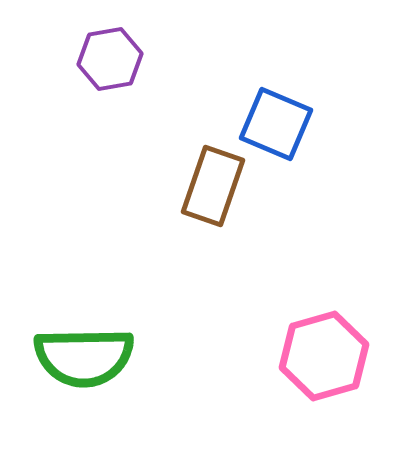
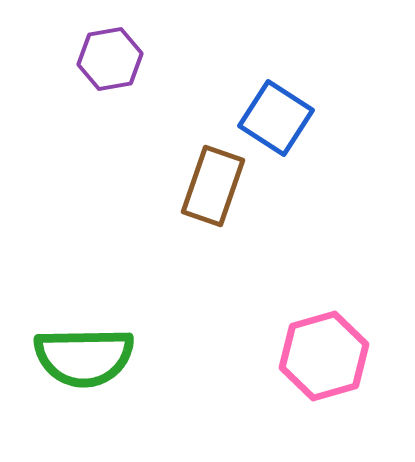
blue square: moved 6 px up; rotated 10 degrees clockwise
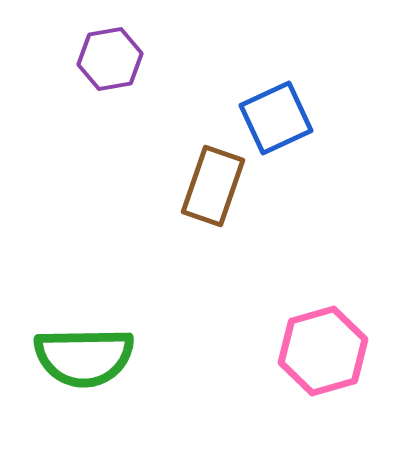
blue square: rotated 32 degrees clockwise
pink hexagon: moved 1 px left, 5 px up
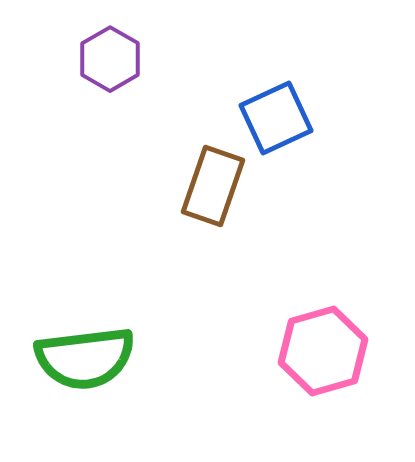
purple hexagon: rotated 20 degrees counterclockwise
green semicircle: moved 1 px right, 1 px down; rotated 6 degrees counterclockwise
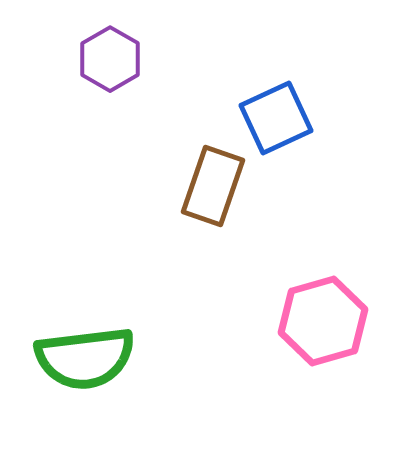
pink hexagon: moved 30 px up
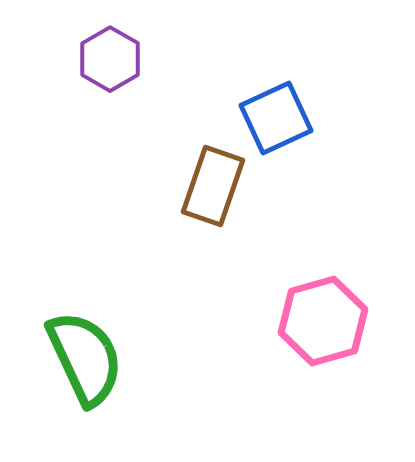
green semicircle: rotated 108 degrees counterclockwise
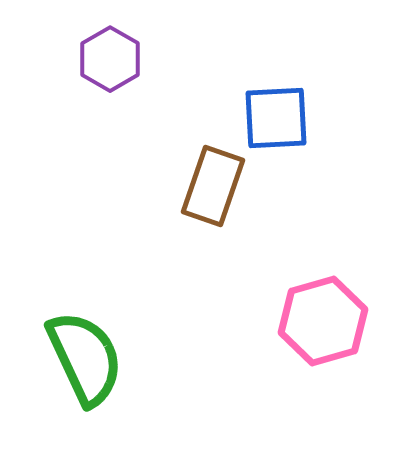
blue square: rotated 22 degrees clockwise
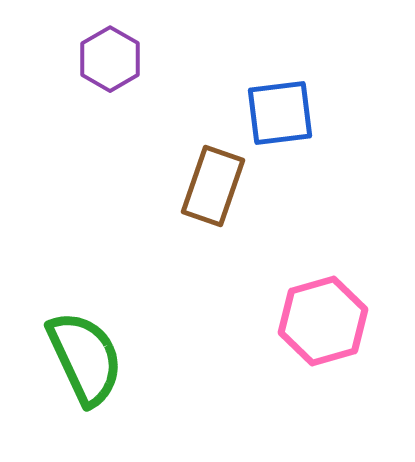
blue square: moved 4 px right, 5 px up; rotated 4 degrees counterclockwise
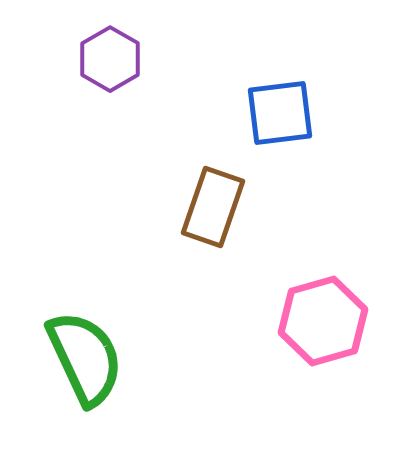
brown rectangle: moved 21 px down
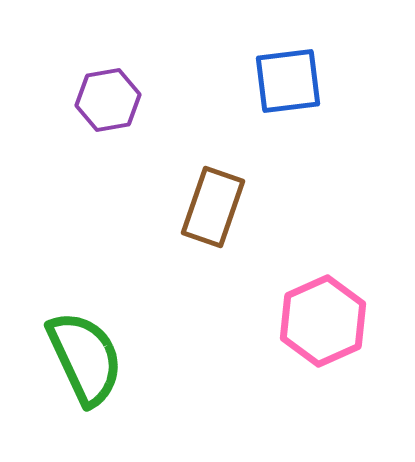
purple hexagon: moved 2 px left, 41 px down; rotated 20 degrees clockwise
blue square: moved 8 px right, 32 px up
pink hexagon: rotated 8 degrees counterclockwise
